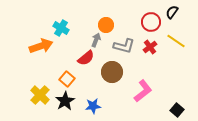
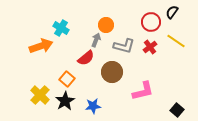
pink L-shape: rotated 25 degrees clockwise
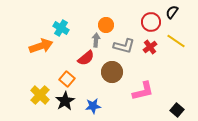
gray arrow: rotated 16 degrees counterclockwise
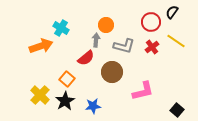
red cross: moved 2 px right
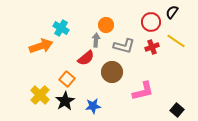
red cross: rotated 16 degrees clockwise
